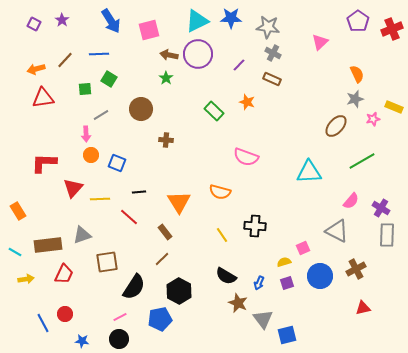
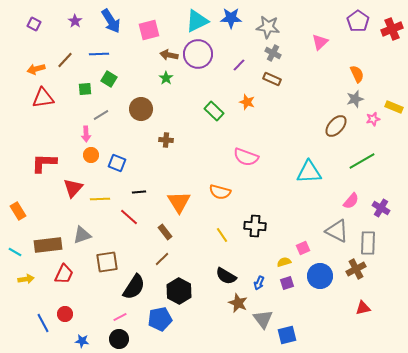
purple star at (62, 20): moved 13 px right, 1 px down
gray rectangle at (387, 235): moved 19 px left, 8 px down
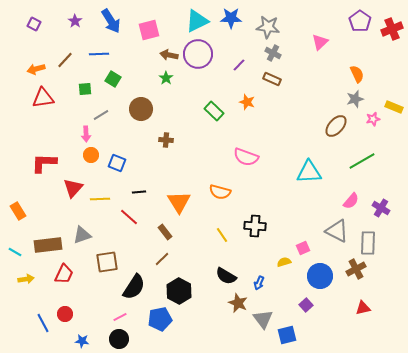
purple pentagon at (358, 21): moved 2 px right
green square at (109, 79): moved 4 px right
purple square at (287, 283): moved 19 px right, 22 px down; rotated 24 degrees counterclockwise
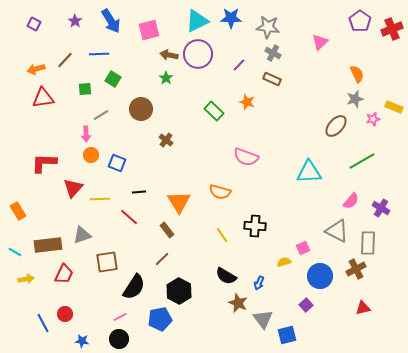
brown cross at (166, 140): rotated 32 degrees clockwise
brown rectangle at (165, 232): moved 2 px right, 2 px up
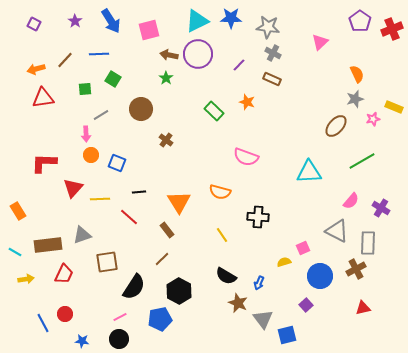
black cross at (255, 226): moved 3 px right, 9 px up
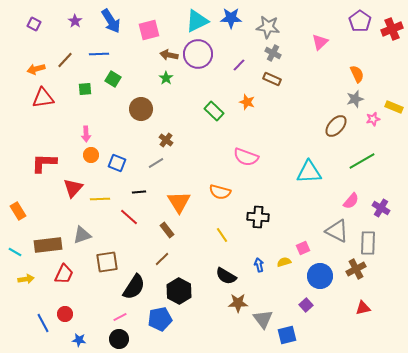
gray line at (101, 115): moved 55 px right, 48 px down
blue arrow at (259, 283): moved 18 px up; rotated 144 degrees clockwise
brown star at (238, 303): rotated 24 degrees counterclockwise
blue star at (82, 341): moved 3 px left, 1 px up
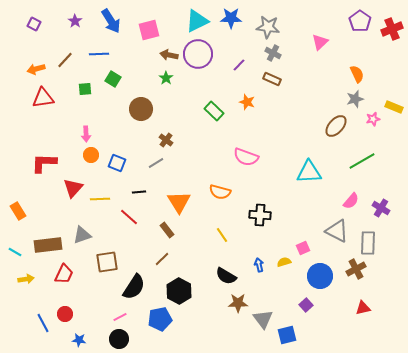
black cross at (258, 217): moved 2 px right, 2 px up
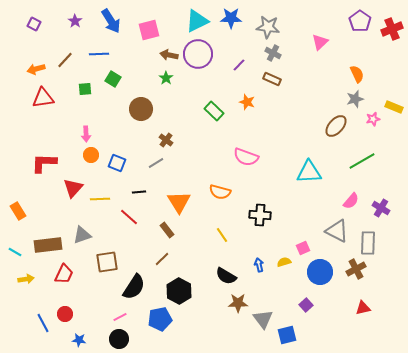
blue circle at (320, 276): moved 4 px up
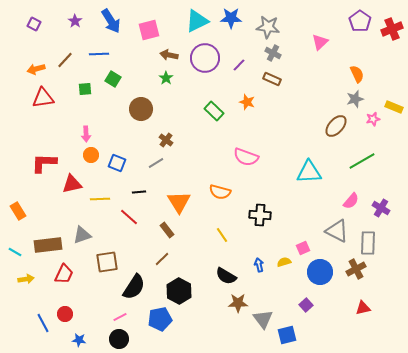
purple circle at (198, 54): moved 7 px right, 4 px down
red triangle at (73, 188): moved 1 px left, 4 px up; rotated 35 degrees clockwise
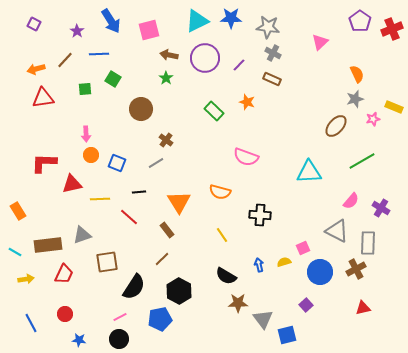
purple star at (75, 21): moved 2 px right, 10 px down
blue line at (43, 323): moved 12 px left
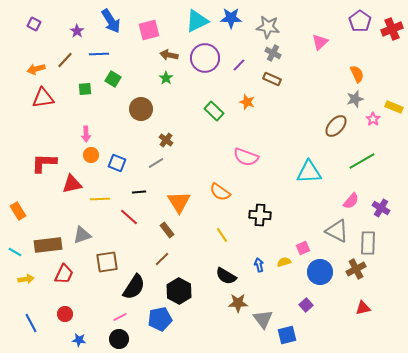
pink star at (373, 119): rotated 24 degrees counterclockwise
orange semicircle at (220, 192): rotated 20 degrees clockwise
